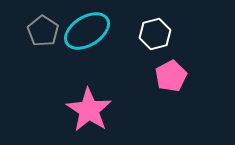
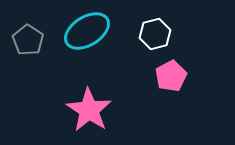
gray pentagon: moved 15 px left, 9 px down
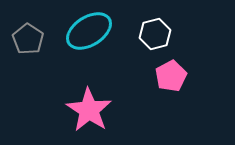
cyan ellipse: moved 2 px right
gray pentagon: moved 1 px up
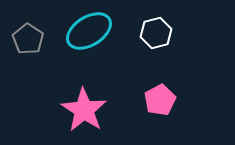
white hexagon: moved 1 px right, 1 px up
pink pentagon: moved 11 px left, 24 px down
pink star: moved 5 px left
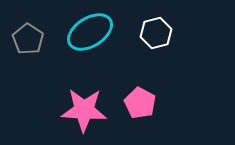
cyan ellipse: moved 1 px right, 1 px down
pink pentagon: moved 20 px left, 3 px down; rotated 16 degrees counterclockwise
pink star: rotated 30 degrees counterclockwise
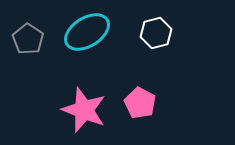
cyan ellipse: moved 3 px left
pink star: rotated 18 degrees clockwise
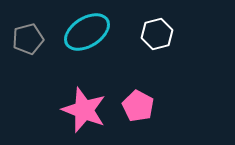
white hexagon: moved 1 px right, 1 px down
gray pentagon: rotated 24 degrees clockwise
pink pentagon: moved 2 px left, 3 px down
